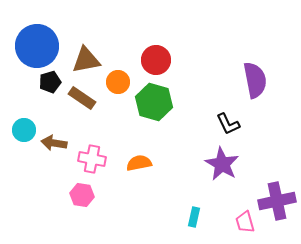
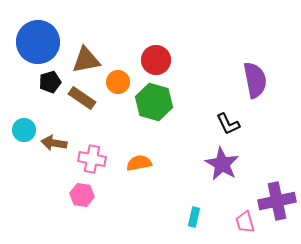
blue circle: moved 1 px right, 4 px up
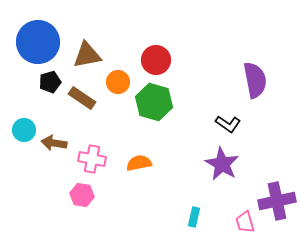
brown triangle: moved 1 px right, 5 px up
black L-shape: rotated 30 degrees counterclockwise
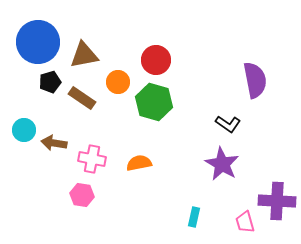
brown triangle: moved 3 px left
purple cross: rotated 15 degrees clockwise
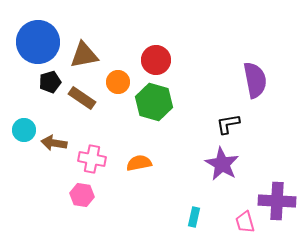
black L-shape: rotated 135 degrees clockwise
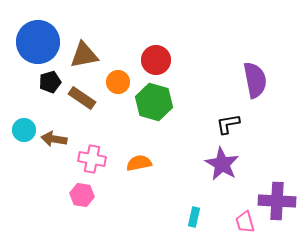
brown arrow: moved 4 px up
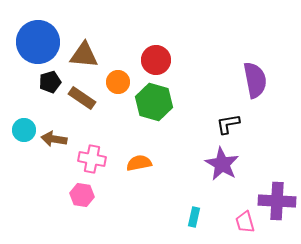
brown triangle: rotated 16 degrees clockwise
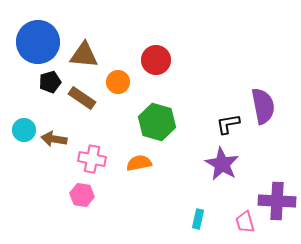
purple semicircle: moved 8 px right, 26 px down
green hexagon: moved 3 px right, 20 px down
cyan rectangle: moved 4 px right, 2 px down
